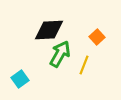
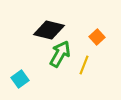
black diamond: rotated 16 degrees clockwise
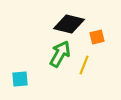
black diamond: moved 20 px right, 6 px up
orange square: rotated 28 degrees clockwise
cyan square: rotated 30 degrees clockwise
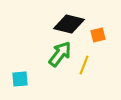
orange square: moved 1 px right, 2 px up
green arrow: rotated 8 degrees clockwise
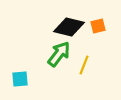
black diamond: moved 3 px down
orange square: moved 9 px up
green arrow: moved 1 px left
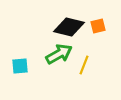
green arrow: rotated 24 degrees clockwise
cyan square: moved 13 px up
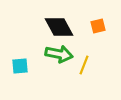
black diamond: moved 10 px left; rotated 48 degrees clockwise
green arrow: rotated 40 degrees clockwise
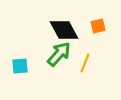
black diamond: moved 5 px right, 3 px down
green arrow: rotated 60 degrees counterclockwise
yellow line: moved 1 px right, 2 px up
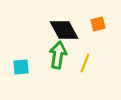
orange square: moved 2 px up
green arrow: moved 1 px left, 1 px down; rotated 32 degrees counterclockwise
cyan square: moved 1 px right, 1 px down
